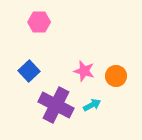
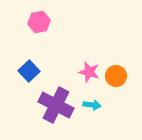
pink hexagon: rotated 10 degrees counterclockwise
pink star: moved 5 px right, 1 px down
cyan arrow: rotated 36 degrees clockwise
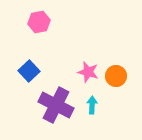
pink star: moved 1 px left
cyan arrow: rotated 96 degrees counterclockwise
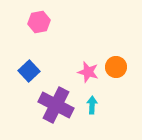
orange circle: moved 9 px up
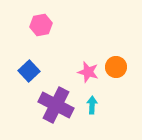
pink hexagon: moved 2 px right, 3 px down
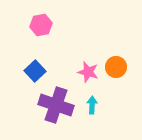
blue square: moved 6 px right
purple cross: rotated 8 degrees counterclockwise
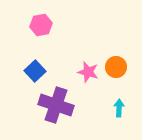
cyan arrow: moved 27 px right, 3 px down
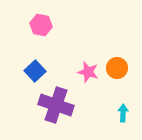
pink hexagon: rotated 20 degrees clockwise
orange circle: moved 1 px right, 1 px down
cyan arrow: moved 4 px right, 5 px down
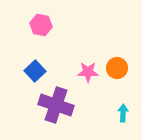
pink star: rotated 15 degrees counterclockwise
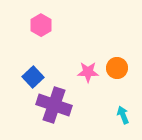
pink hexagon: rotated 20 degrees clockwise
blue square: moved 2 px left, 6 px down
purple cross: moved 2 px left
cyan arrow: moved 2 px down; rotated 24 degrees counterclockwise
